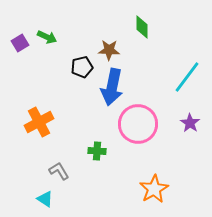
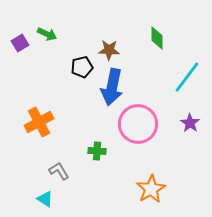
green diamond: moved 15 px right, 11 px down
green arrow: moved 3 px up
orange star: moved 3 px left
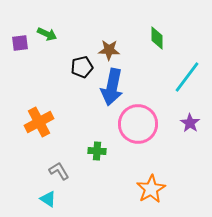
purple square: rotated 24 degrees clockwise
cyan triangle: moved 3 px right
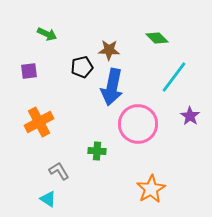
green diamond: rotated 45 degrees counterclockwise
purple square: moved 9 px right, 28 px down
cyan line: moved 13 px left
purple star: moved 7 px up
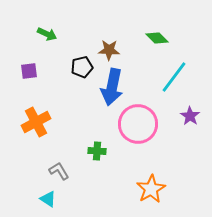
orange cross: moved 3 px left
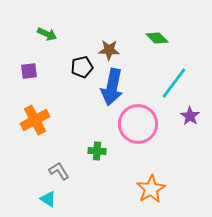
cyan line: moved 6 px down
orange cross: moved 1 px left, 2 px up
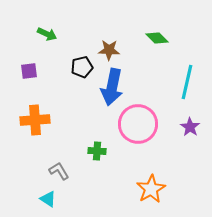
cyan line: moved 13 px right, 1 px up; rotated 24 degrees counterclockwise
purple star: moved 11 px down
orange cross: rotated 24 degrees clockwise
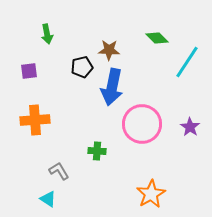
green arrow: rotated 54 degrees clockwise
cyan line: moved 20 px up; rotated 20 degrees clockwise
pink circle: moved 4 px right
orange star: moved 5 px down
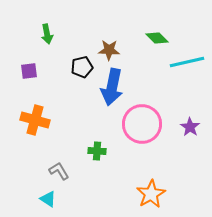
cyan line: rotated 44 degrees clockwise
orange cross: rotated 20 degrees clockwise
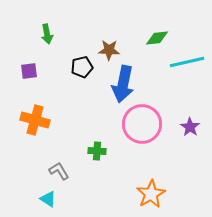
green diamond: rotated 50 degrees counterclockwise
blue arrow: moved 11 px right, 3 px up
